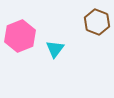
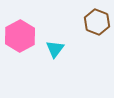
pink hexagon: rotated 8 degrees counterclockwise
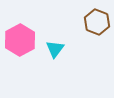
pink hexagon: moved 4 px down
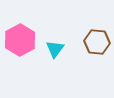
brown hexagon: moved 20 px down; rotated 15 degrees counterclockwise
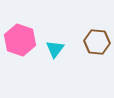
pink hexagon: rotated 12 degrees counterclockwise
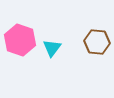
cyan triangle: moved 3 px left, 1 px up
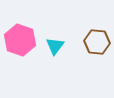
cyan triangle: moved 3 px right, 2 px up
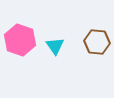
cyan triangle: rotated 12 degrees counterclockwise
